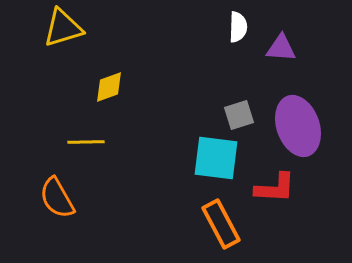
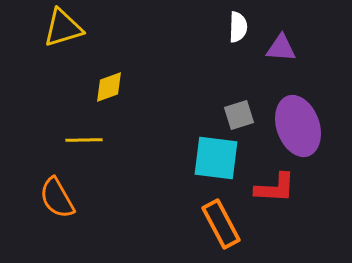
yellow line: moved 2 px left, 2 px up
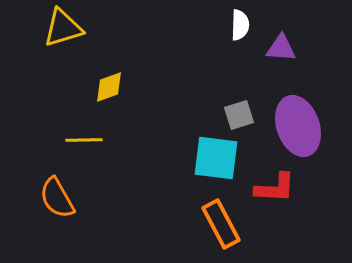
white semicircle: moved 2 px right, 2 px up
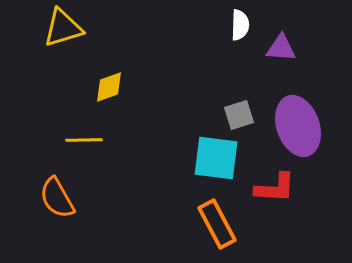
orange rectangle: moved 4 px left
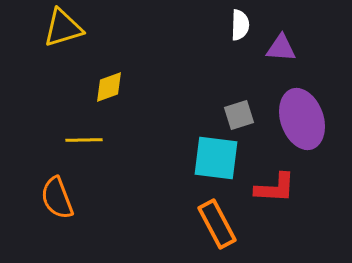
purple ellipse: moved 4 px right, 7 px up
orange semicircle: rotated 9 degrees clockwise
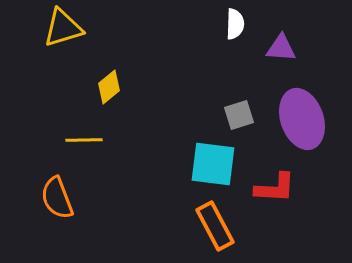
white semicircle: moved 5 px left, 1 px up
yellow diamond: rotated 20 degrees counterclockwise
cyan square: moved 3 px left, 6 px down
orange rectangle: moved 2 px left, 2 px down
